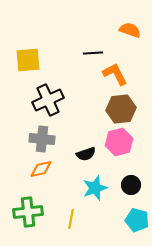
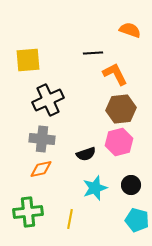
yellow line: moved 1 px left
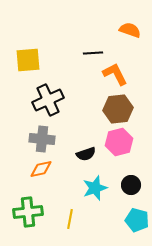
brown hexagon: moved 3 px left
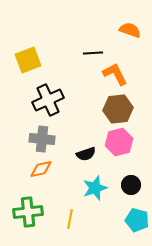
yellow square: rotated 16 degrees counterclockwise
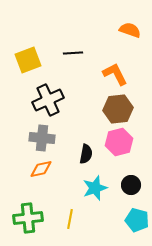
black line: moved 20 px left
gray cross: moved 1 px up
black semicircle: rotated 60 degrees counterclockwise
green cross: moved 6 px down
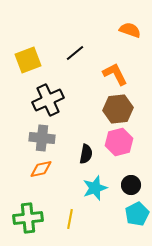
black line: moved 2 px right; rotated 36 degrees counterclockwise
cyan pentagon: moved 6 px up; rotated 30 degrees clockwise
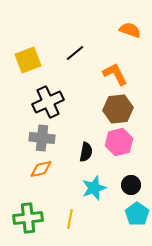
black cross: moved 2 px down
black semicircle: moved 2 px up
cyan star: moved 1 px left
cyan pentagon: rotated 10 degrees counterclockwise
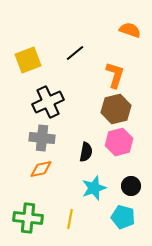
orange L-shape: moved 1 px down; rotated 44 degrees clockwise
brown hexagon: moved 2 px left; rotated 8 degrees counterclockwise
black circle: moved 1 px down
cyan pentagon: moved 14 px left, 3 px down; rotated 20 degrees counterclockwise
green cross: rotated 12 degrees clockwise
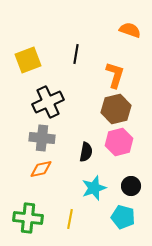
black line: moved 1 px right, 1 px down; rotated 42 degrees counterclockwise
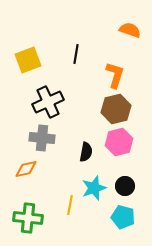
orange diamond: moved 15 px left
black circle: moved 6 px left
yellow line: moved 14 px up
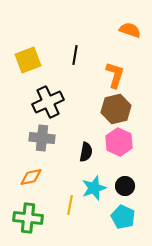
black line: moved 1 px left, 1 px down
pink hexagon: rotated 20 degrees counterclockwise
orange diamond: moved 5 px right, 8 px down
cyan pentagon: rotated 10 degrees clockwise
